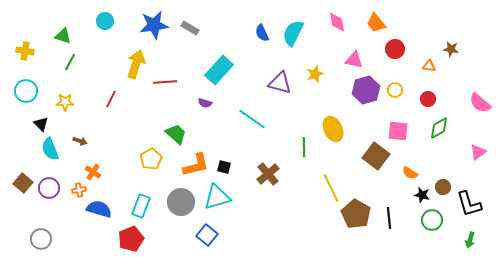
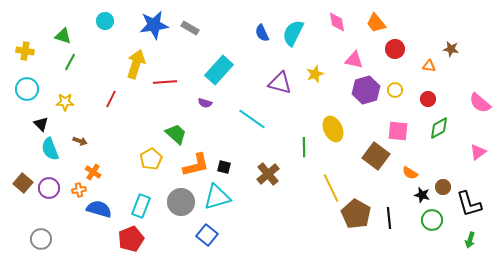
cyan circle at (26, 91): moved 1 px right, 2 px up
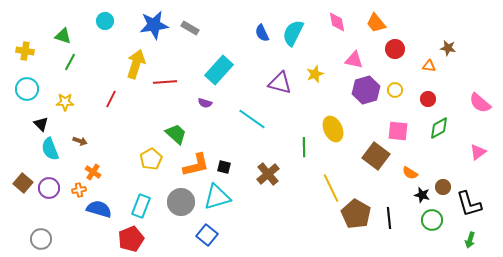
brown star at (451, 49): moved 3 px left, 1 px up
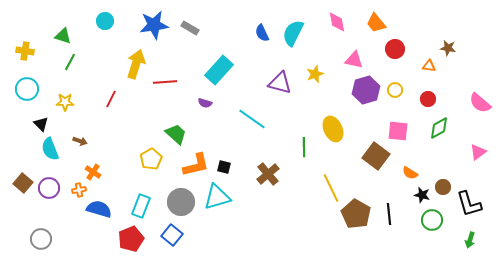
black line at (389, 218): moved 4 px up
blue square at (207, 235): moved 35 px left
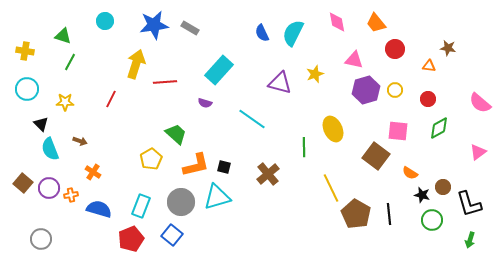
orange cross at (79, 190): moved 8 px left, 5 px down
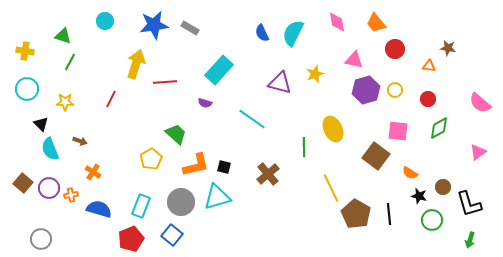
black star at (422, 195): moved 3 px left, 1 px down
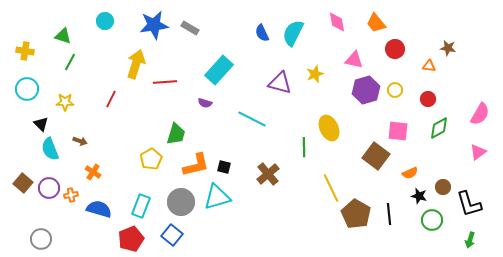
pink semicircle at (480, 103): moved 11 px down; rotated 100 degrees counterclockwise
cyan line at (252, 119): rotated 8 degrees counterclockwise
yellow ellipse at (333, 129): moved 4 px left, 1 px up
green trapezoid at (176, 134): rotated 65 degrees clockwise
orange semicircle at (410, 173): rotated 56 degrees counterclockwise
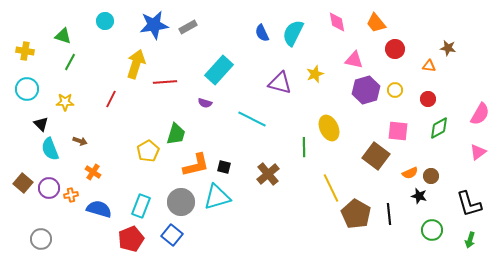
gray rectangle at (190, 28): moved 2 px left, 1 px up; rotated 60 degrees counterclockwise
yellow pentagon at (151, 159): moved 3 px left, 8 px up
brown circle at (443, 187): moved 12 px left, 11 px up
green circle at (432, 220): moved 10 px down
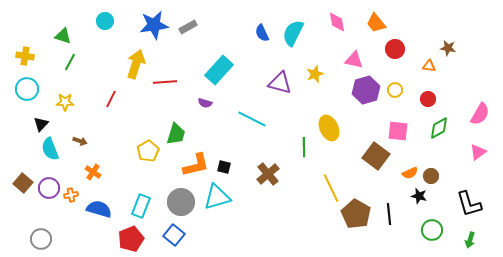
yellow cross at (25, 51): moved 5 px down
black triangle at (41, 124): rotated 28 degrees clockwise
blue square at (172, 235): moved 2 px right
